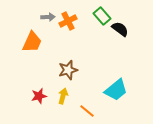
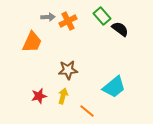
brown star: rotated 12 degrees clockwise
cyan trapezoid: moved 2 px left, 3 px up
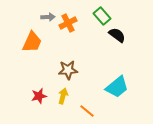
orange cross: moved 2 px down
black semicircle: moved 3 px left, 6 px down
cyan trapezoid: moved 3 px right
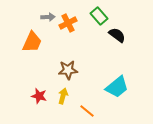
green rectangle: moved 3 px left
red star: rotated 28 degrees clockwise
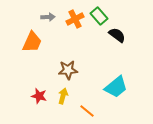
orange cross: moved 7 px right, 4 px up
cyan trapezoid: moved 1 px left
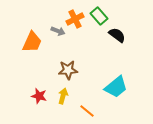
gray arrow: moved 10 px right, 14 px down; rotated 24 degrees clockwise
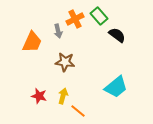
gray arrow: rotated 56 degrees clockwise
brown star: moved 3 px left, 8 px up; rotated 12 degrees clockwise
orange line: moved 9 px left
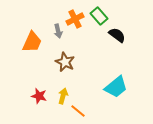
brown star: rotated 18 degrees clockwise
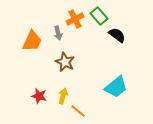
gray arrow: moved 2 px down
orange trapezoid: moved 1 px up
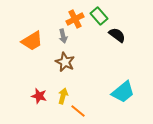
gray arrow: moved 5 px right, 3 px down
orange trapezoid: rotated 35 degrees clockwise
cyan trapezoid: moved 7 px right, 5 px down
